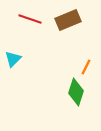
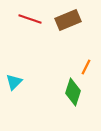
cyan triangle: moved 1 px right, 23 px down
green diamond: moved 3 px left
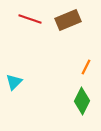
green diamond: moved 9 px right, 9 px down; rotated 8 degrees clockwise
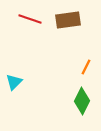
brown rectangle: rotated 15 degrees clockwise
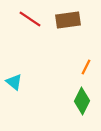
red line: rotated 15 degrees clockwise
cyan triangle: rotated 36 degrees counterclockwise
